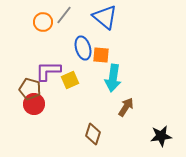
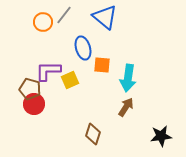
orange square: moved 1 px right, 10 px down
cyan arrow: moved 15 px right
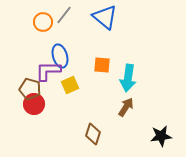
blue ellipse: moved 23 px left, 8 px down
yellow square: moved 5 px down
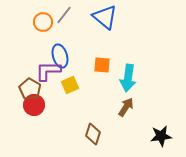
brown pentagon: rotated 15 degrees clockwise
red circle: moved 1 px down
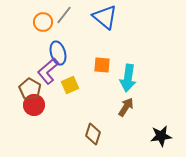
blue ellipse: moved 2 px left, 3 px up
purple L-shape: rotated 40 degrees counterclockwise
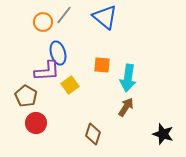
purple L-shape: moved 1 px left; rotated 144 degrees counterclockwise
yellow square: rotated 12 degrees counterclockwise
brown pentagon: moved 4 px left, 7 px down
red circle: moved 2 px right, 18 px down
black star: moved 2 px right, 2 px up; rotated 25 degrees clockwise
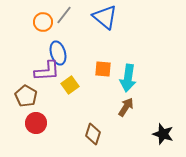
orange square: moved 1 px right, 4 px down
